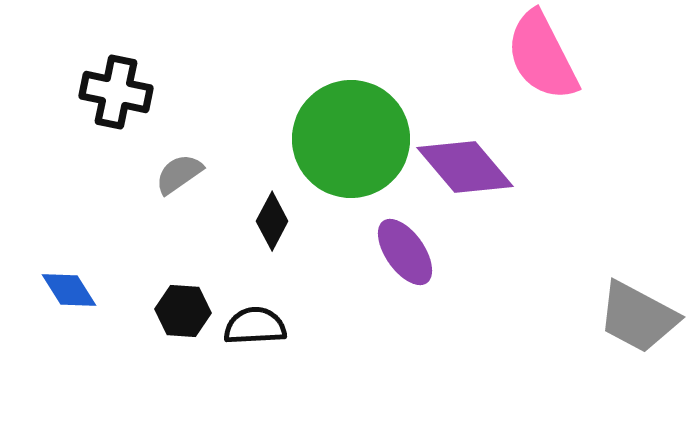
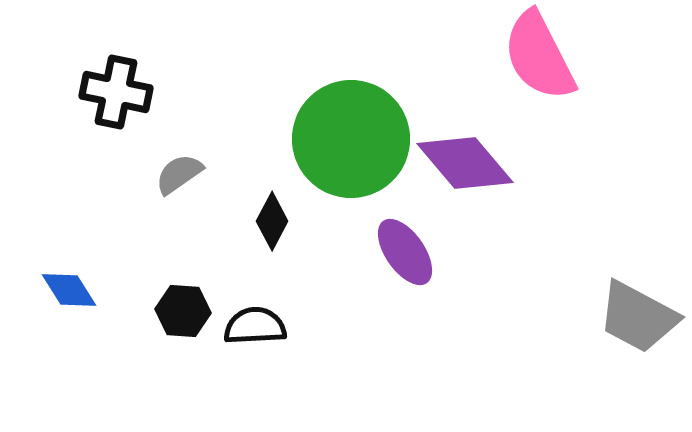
pink semicircle: moved 3 px left
purple diamond: moved 4 px up
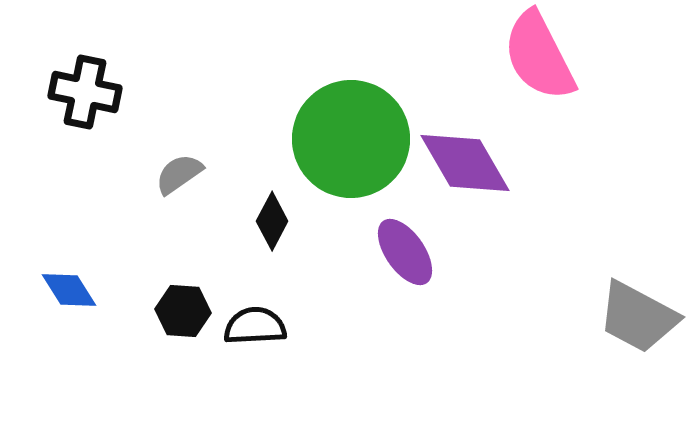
black cross: moved 31 px left
purple diamond: rotated 10 degrees clockwise
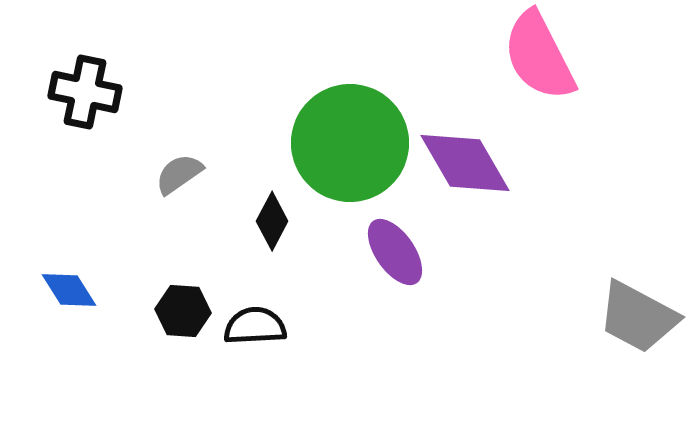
green circle: moved 1 px left, 4 px down
purple ellipse: moved 10 px left
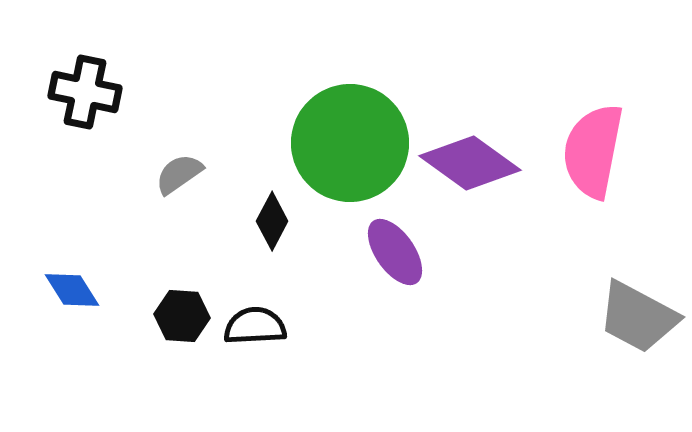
pink semicircle: moved 54 px right, 95 px down; rotated 38 degrees clockwise
purple diamond: moved 5 px right; rotated 24 degrees counterclockwise
blue diamond: moved 3 px right
black hexagon: moved 1 px left, 5 px down
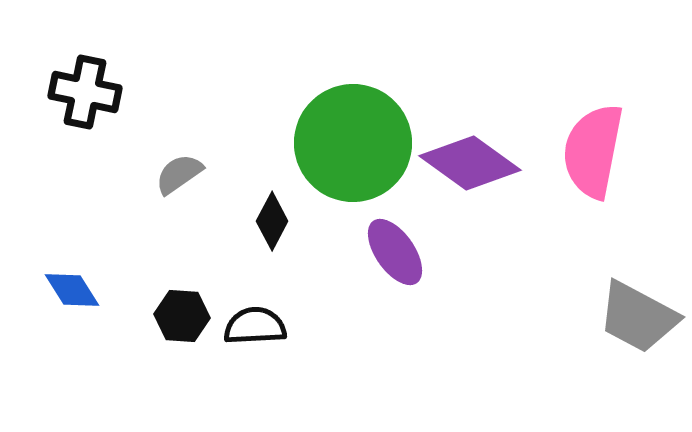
green circle: moved 3 px right
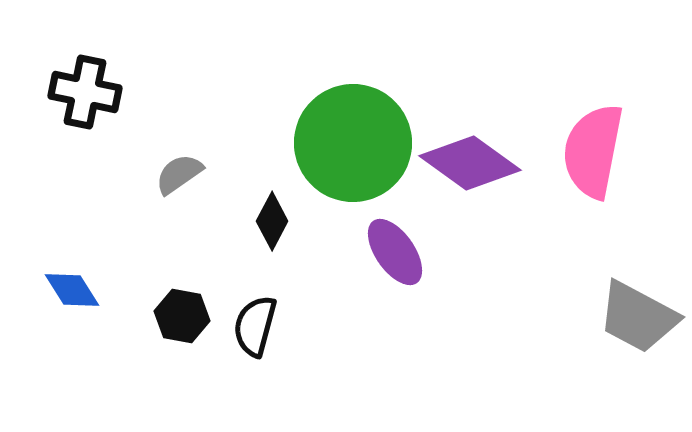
black hexagon: rotated 6 degrees clockwise
black semicircle: rotated 72 degrees counterclockwise
